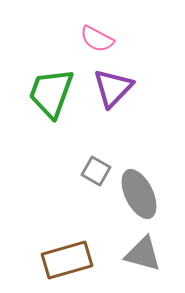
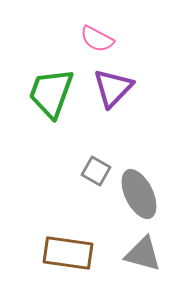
brown rectangle: moved 1 px right, 7 px up; rotated 24 degrees clockwise
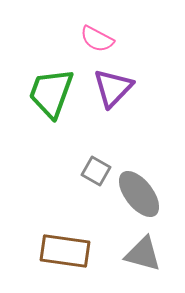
gray ellipse: rotated 12 degrees counterclockwise
brown rectangle: moved 3 px left, 2 px up
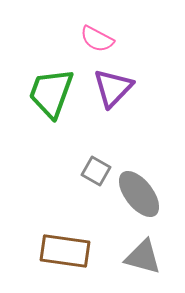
gray triangle: moved 3 px down
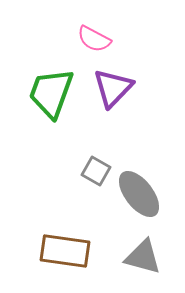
pink semicircle: moved 3 px left
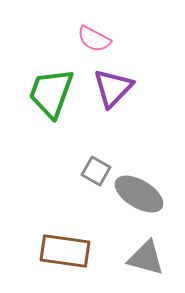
gray ellipse: rotated 21 degrees counterclockwise
gray triangle: moved 3 px right, 1 px down
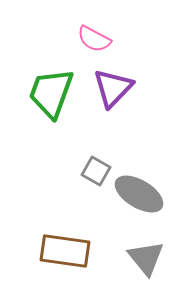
gray triangle: rotated 36 degrees clockwise
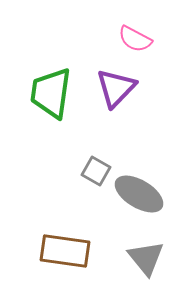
pink semicircle: moved 41 px right
purple triangle: moved 3 px right
green trapezoid: rotated 12 degrees counterclockwise
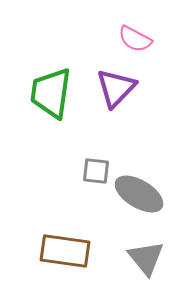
gray square: rotated 24 degrees counterclockwise
